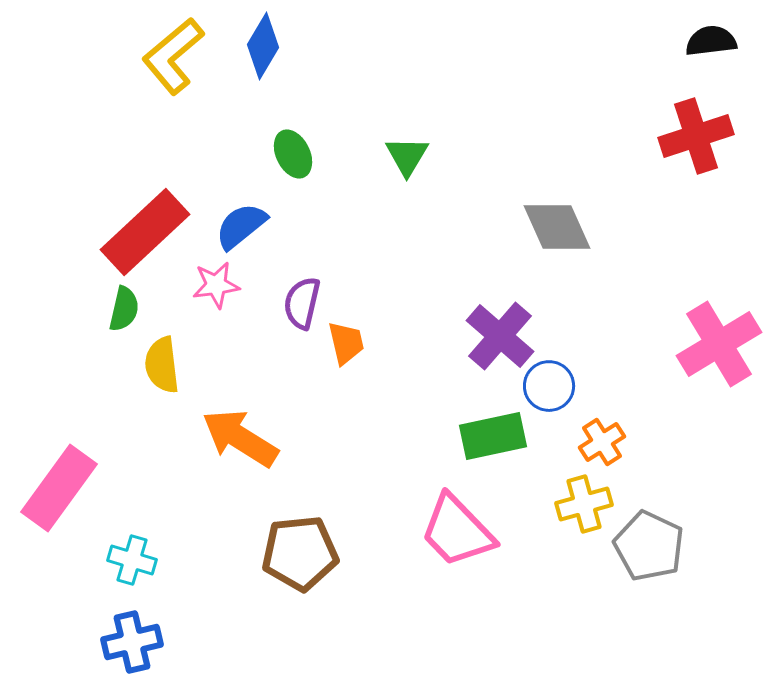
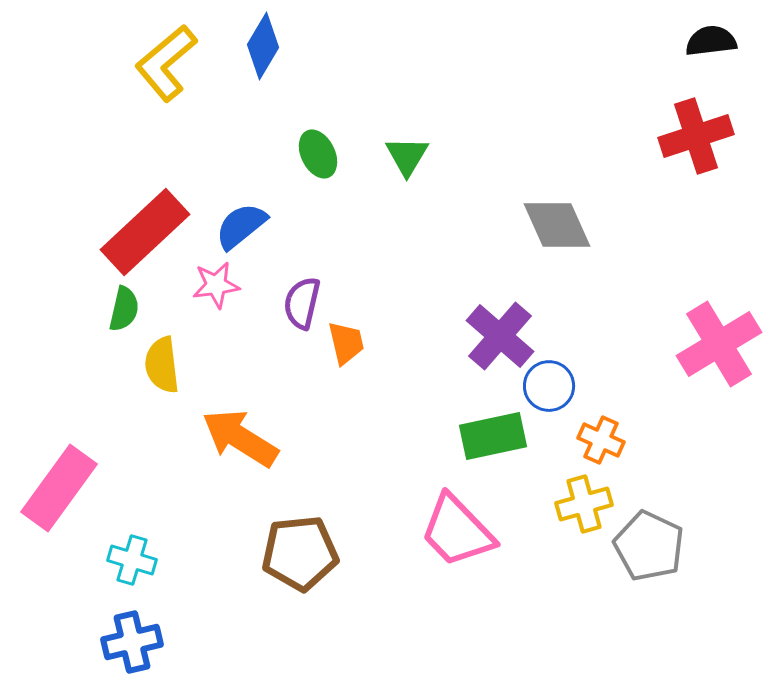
yellow L-shape: moved 7 px left, 7 px down
green ellipse: moved 25 px right
gray diamond: moved 2 px up
orange cross: moved 1 px left, 2 px up; rotated 33 degrees counterclockwise
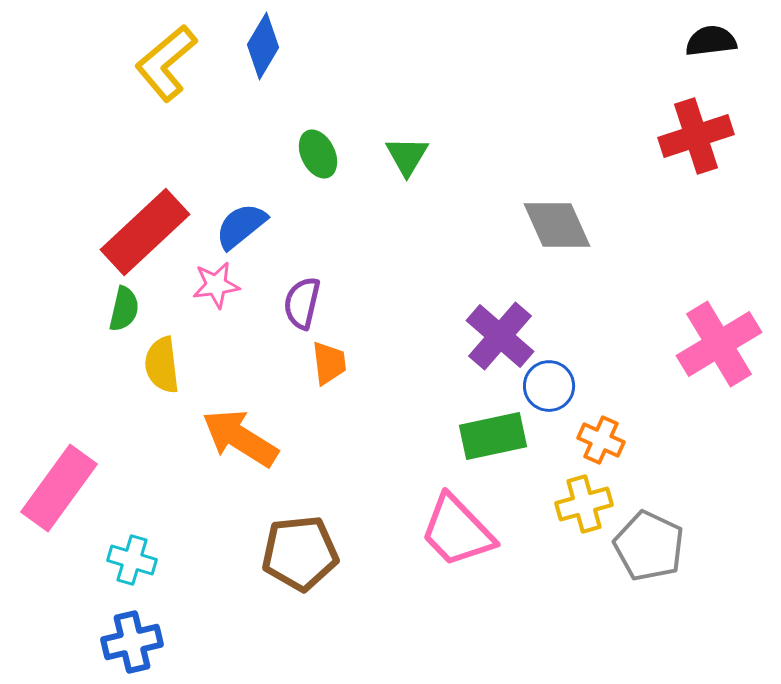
orange trapezoid: moved 17 px left, 20 px down; rotated 6 degrees clockwise
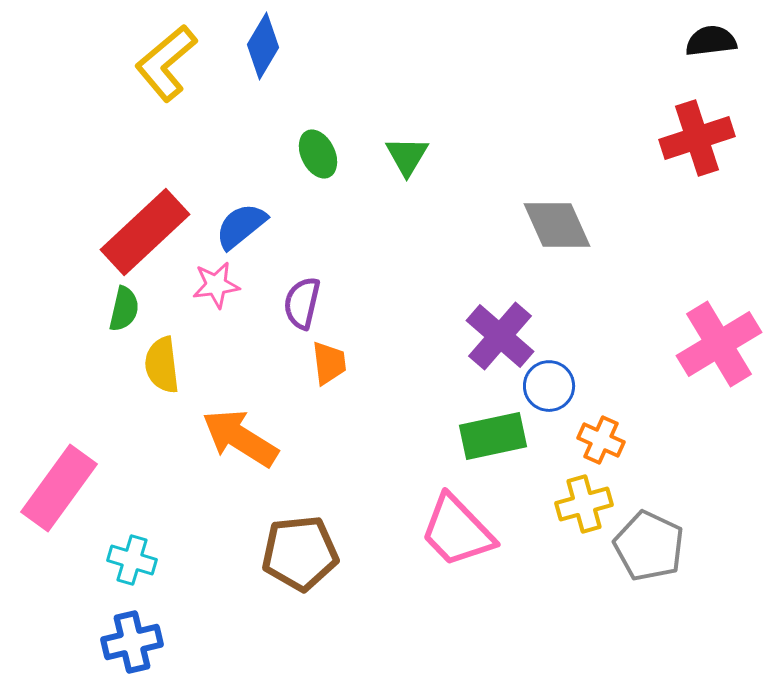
red cross: moved 1 px right, 2 px down
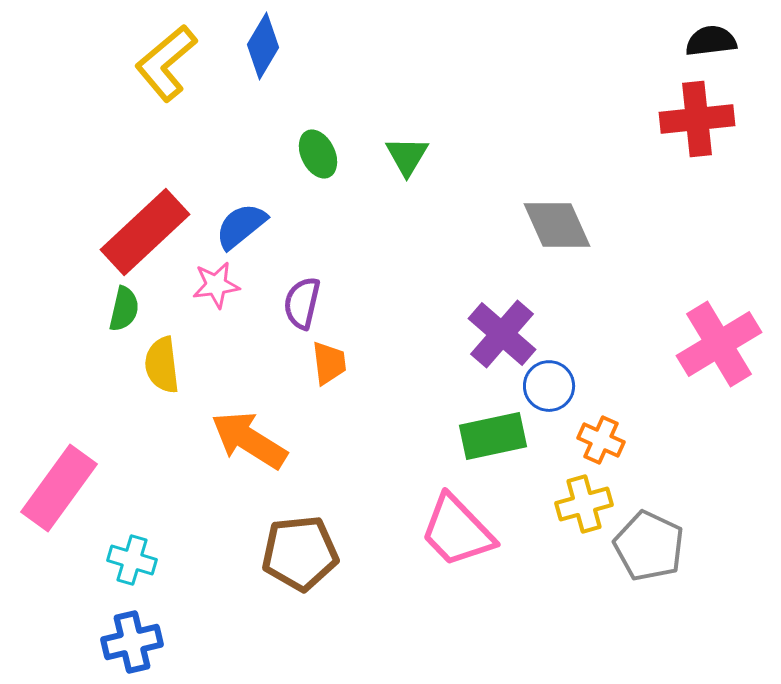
red cross: moved 19 px up; rotated 12 degrees clockwise
purple cross: moved 2 px right, 2 px up
orange arrow: moved 9 px right, 2 px down
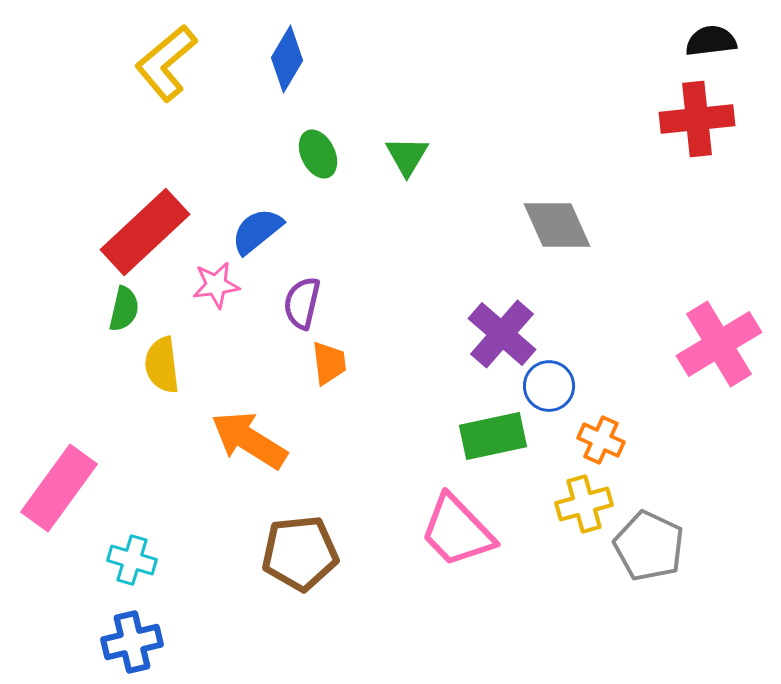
blue diamond: moved 24 px right, 13 px down
blue semicircle: moved 16 px right, 5 px down
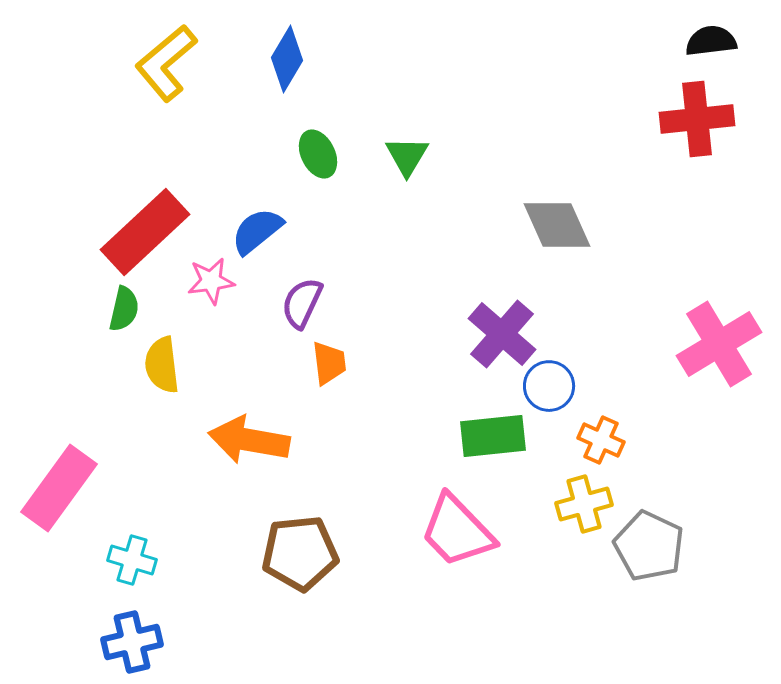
pink star: moved 5 px left, 4 px up
purple semicircle: rotated 12 degrees clockwise
green rectangle: rotated 6 degrees clockwise
orange arrow: rotated 22 degrees counterclockwise
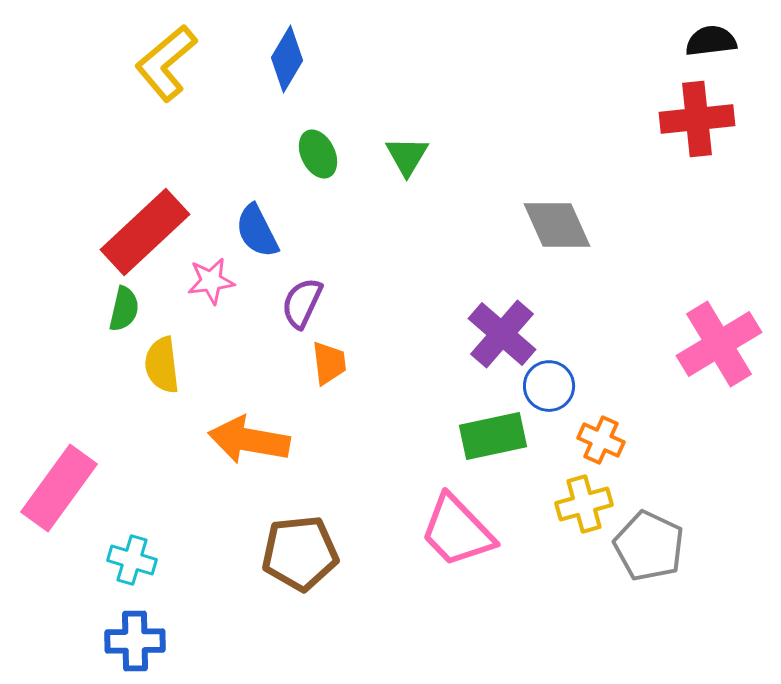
blue semicircle: rotated 78 degrees counterclockwise
green rectangle: rotated 6 degrees counterclockwise
blue cross: moved 3 px right, 1 px up; rotated 12 degrees clockwise
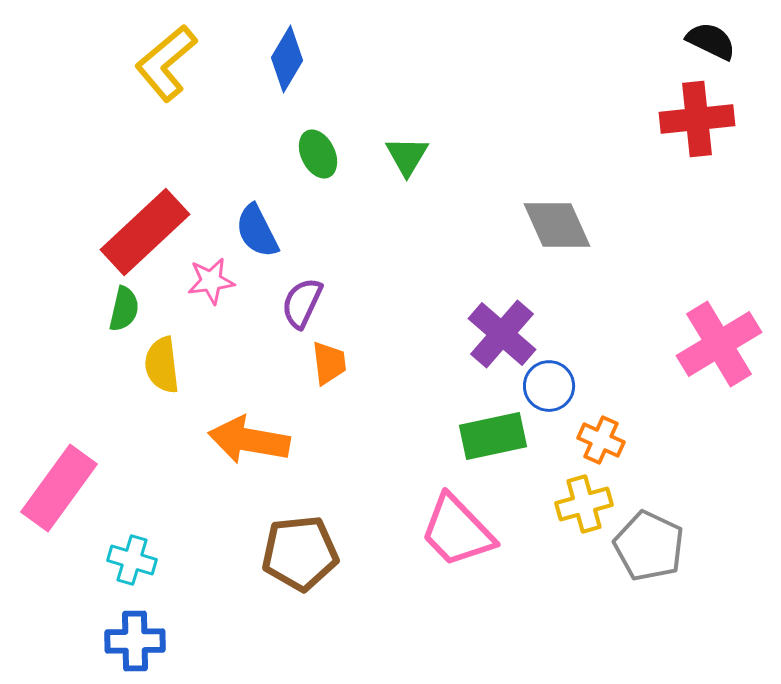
black semicircle: rotated 33 degrees clockwise
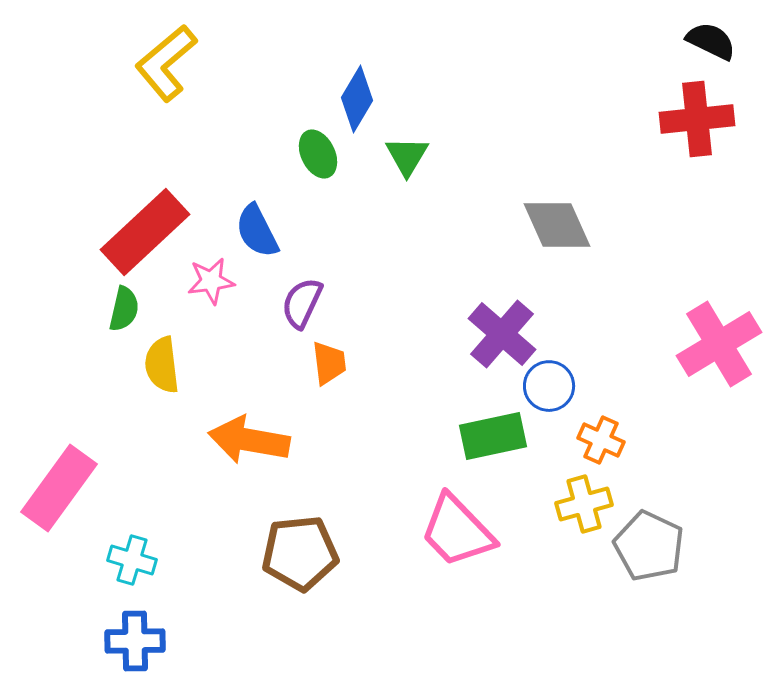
blue diamond: moved 70 px right, 40 px down
